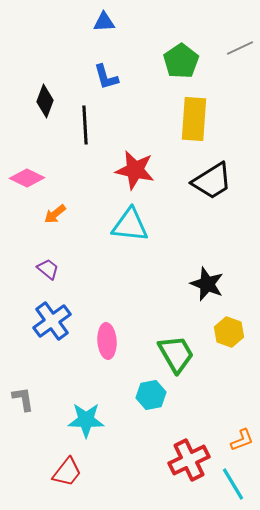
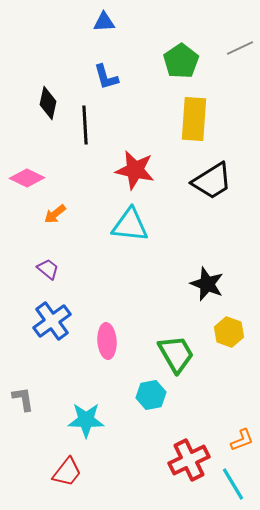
black diamond: moved 3 px right, 2 px down; rotated 8 degrees counterclockwise
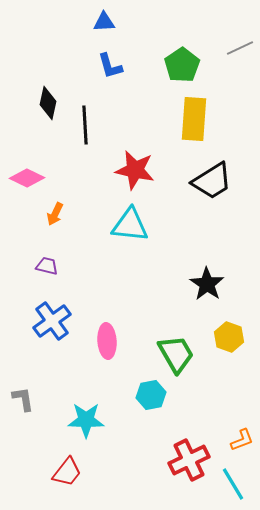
green pentagon: moved 1 px right, 4 px down
blue L-shape: moved 4 px right, 11 px up
orange arrow: rotated 25 degrees counterclockwise
purple trapezoid: moved 1 px left, 3 px up; rotated 25 degrees counterclockwise
black star: rotated 12 degrees clockwise
yellow hexagon: moved 5 px down
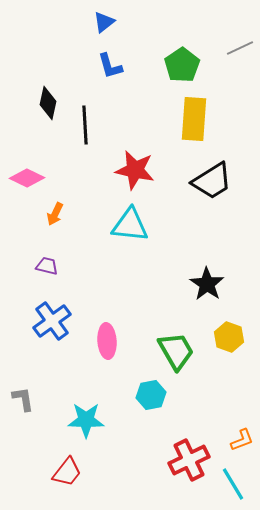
blue triangle: rotated 35 degrees counterclockwise
green trapezoid: moved 3 px up
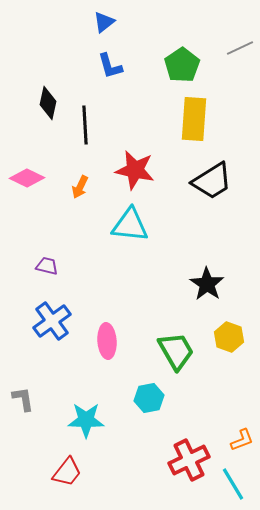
orange arrow: moved 25 px right, 27 px up
cyan hexagon: moved 2 px left, 3 px down
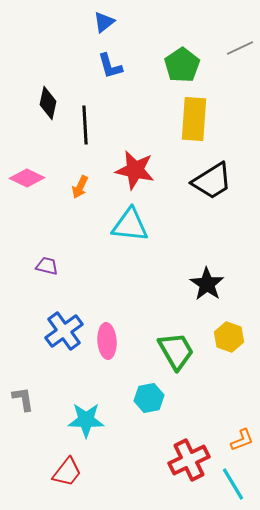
blue cross: moved 12 px right, 10 px down
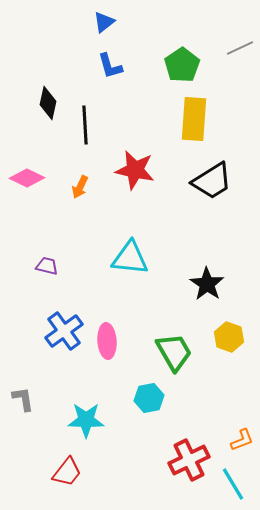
cyan triangle: moved 33 px down
green trapezoid: moved 2 px left, 1 px down
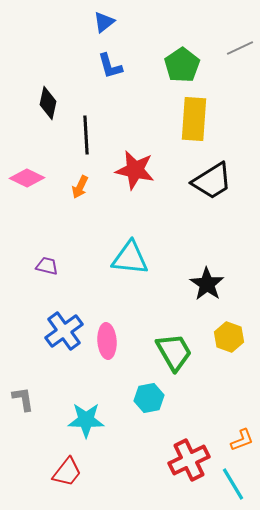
black line: moved 1 px right, 10 px down
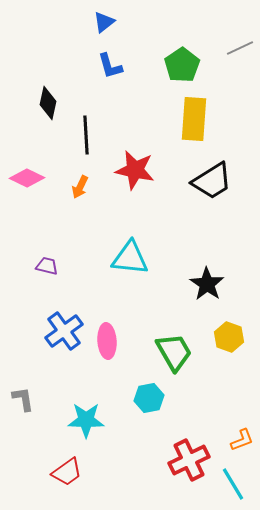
red trapezoid: rotated 16 degrees clockwise
